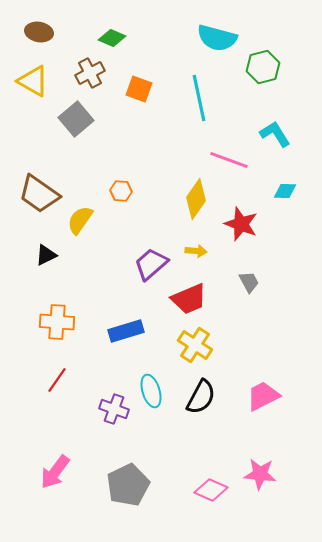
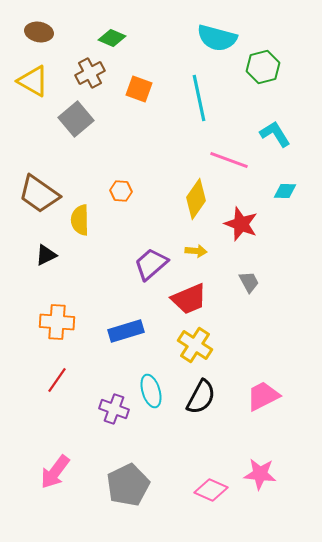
yellow semicircle: rotated 36 degrees counterclockwise
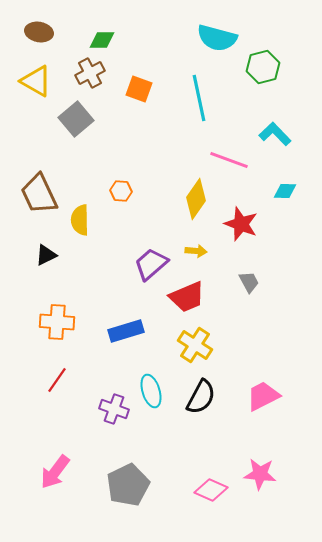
green diamond: moved 10 px left, 2 px down; rotated 24 degrees counterclockwise
yellow triangle: moved 3 px right
cyan L-shape: rotated 12 degrees counterclockwise
brown trapezoid: rotated 30 degrees clockwise
red trapezoid: moved 2 px left, 2 px up
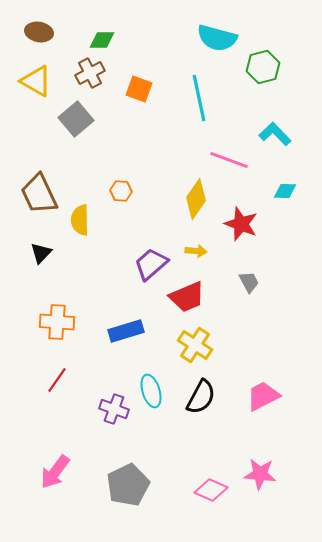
black triangle: moved 5 px left, 2 px up; rotated 20 degrees counterclockwise
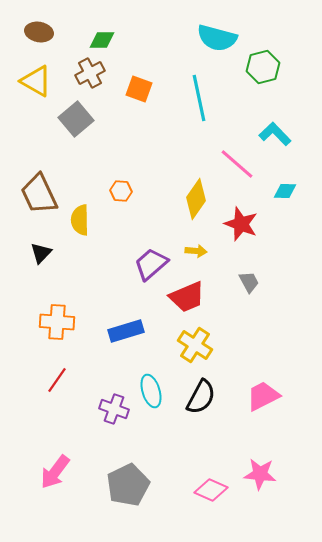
pink line: moved 8 px right, 4 px down; rotated 21 degrees clockwise
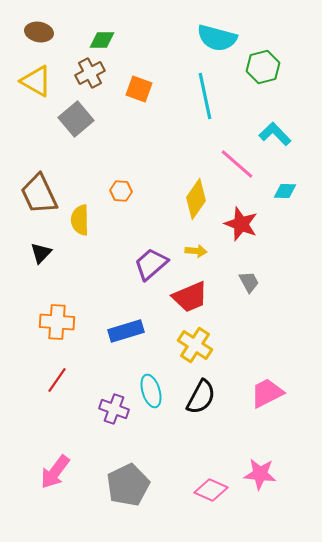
cyan line: moved 6 px right, 2 px up
red trapezoid: moved 3 px right
pink trapezoid: moved 4 px right, 3 px up
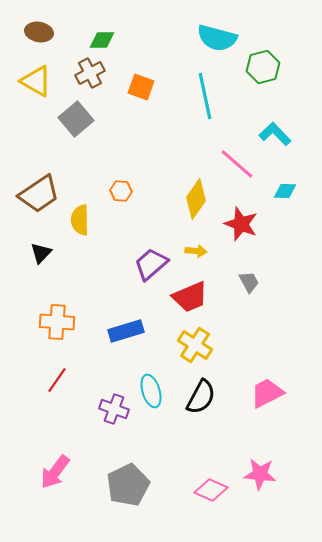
orange square: moved 2 px right, 2 px up
brown trapezoid: rotated 99 degrees counterclockwise
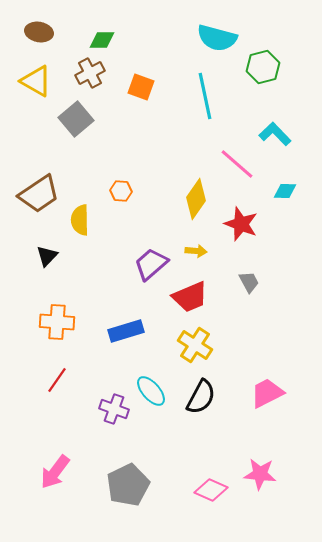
black triangle: moved 6 px right, 3 px down
cyan ellipse: rotated 24 degrees counterclockwise
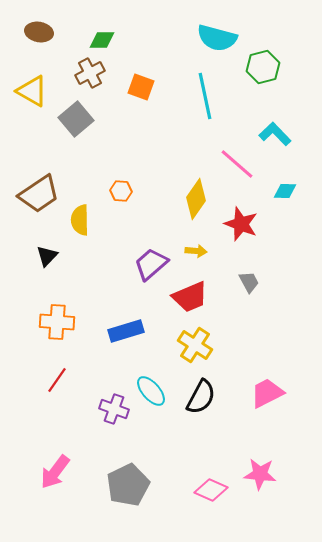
yellow triangle: moved 4 px left, 10 px down
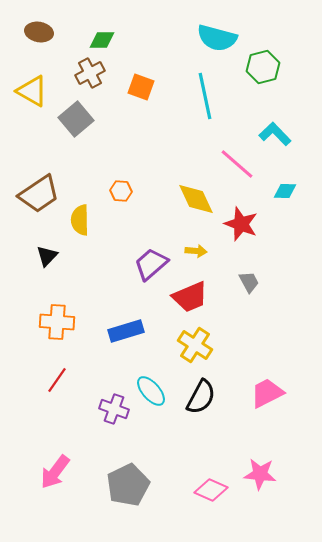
yellow diamond: rotated 60 degrees counterclockwise
